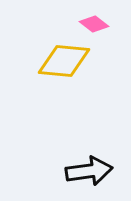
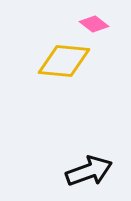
black arrow: rotated 12 degrees counterclockwise
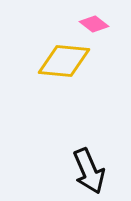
black arrow: rotated 87 degrees clockwise
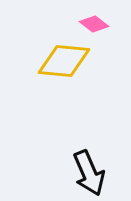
black arrow: moved 2 px down
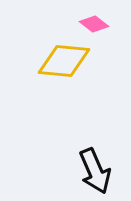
black arrow: moved 6 px right, 2 px up
